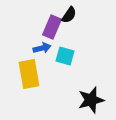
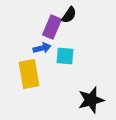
cyan square: rotated 12 degrees counterclockwise
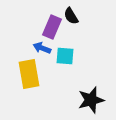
black semicircle: moved 2 px right, 1 px down; rotated 114 degrees clockwise
blue arrow: rotated 144 degrees counterclockwise
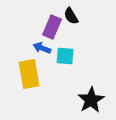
black star: rotated 16 degrees counterclockwise
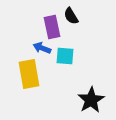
purple rectangle: rotated 35 degrees counterclockwise
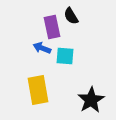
yellow rectangle: moved 9 px right, 16 px down
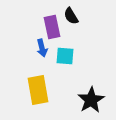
blue arrow: rotated 126 degrees counterclockwise
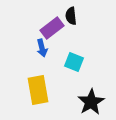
black semicircle: rotated 24 degrees clockwise
purple rectangle: moved 1 px down; rotated 65 degrees clockwise
cyan square: moved 9 px right, 6 px down; rotated 18 degrees clockwise
black star: moved 2 px down
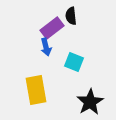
blue arrow: moved 4 px right, 1 px up
yellow rectangle: moved 2 px left
black star: moved 1 px left
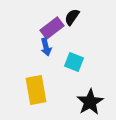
black semicircle: moved 1 px right, 1 px down; rotated 42 degrees clockwise
